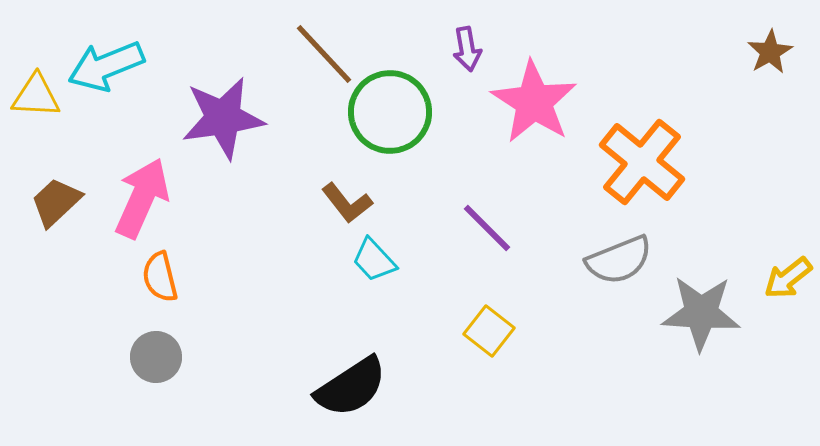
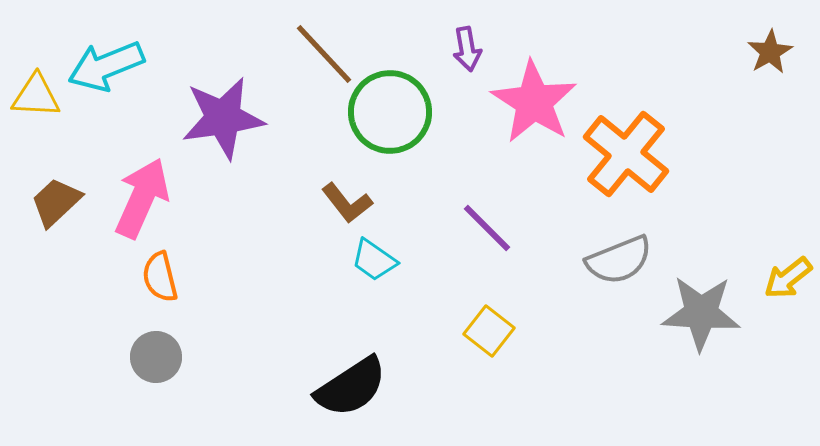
orange cross: moved 16 px left, 8 px up
cyan trapezoid: rotated 12 degrees counterclockwise
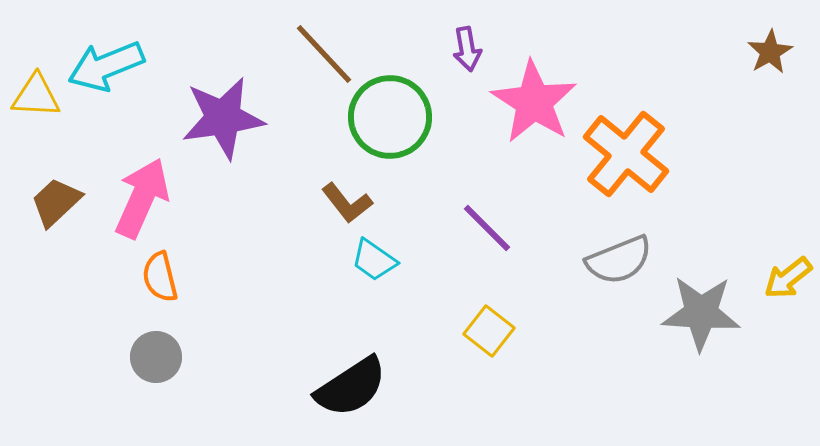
green circle: moved 5 px down
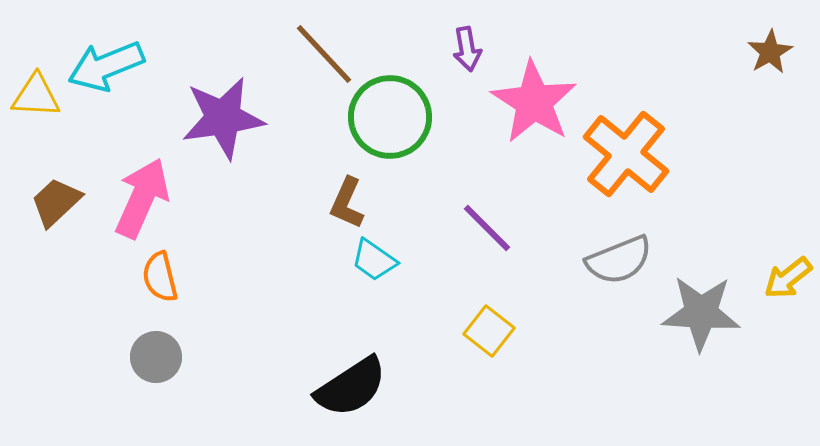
brown L-shape: rotated 62 degrees clockwise
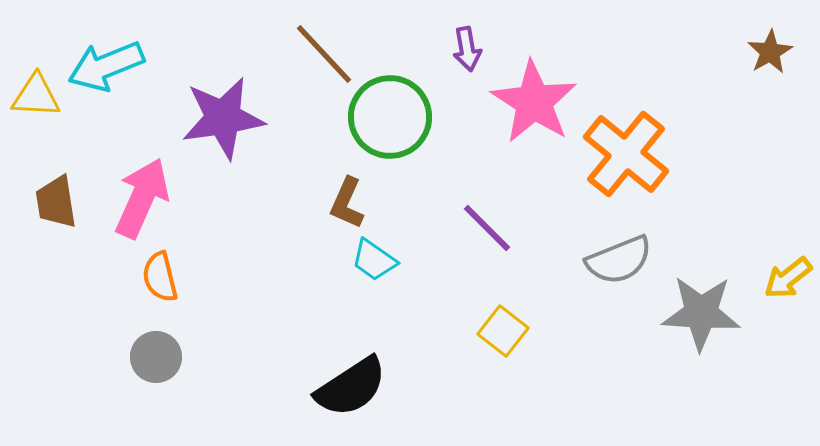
brown trapezoid: rotated 56 degrees counterclockwise
yellow square: moved 14 px right
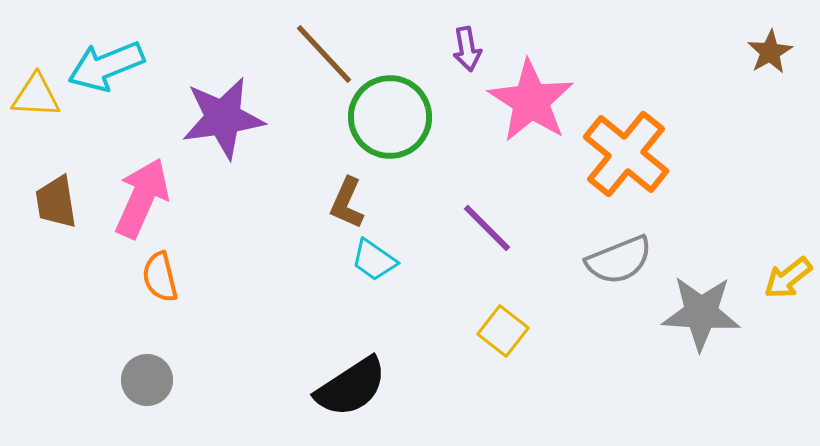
pink star: moved 3 px left, 1 px up
gray circle: moved 9 px left, 23 px down
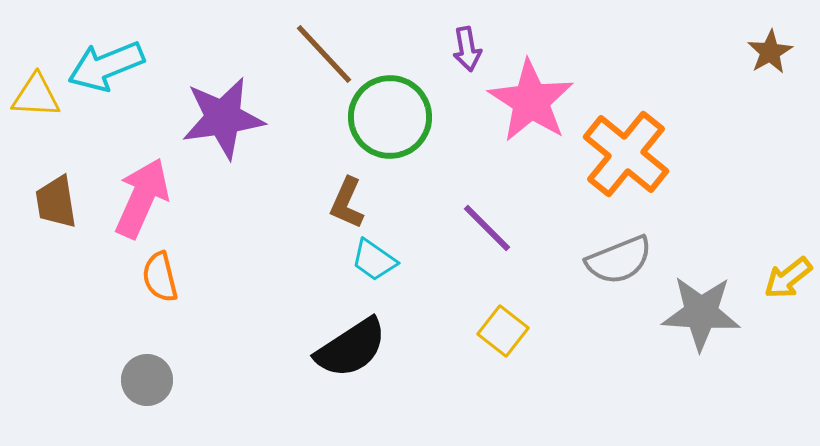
black semicircle: moved 39 px up
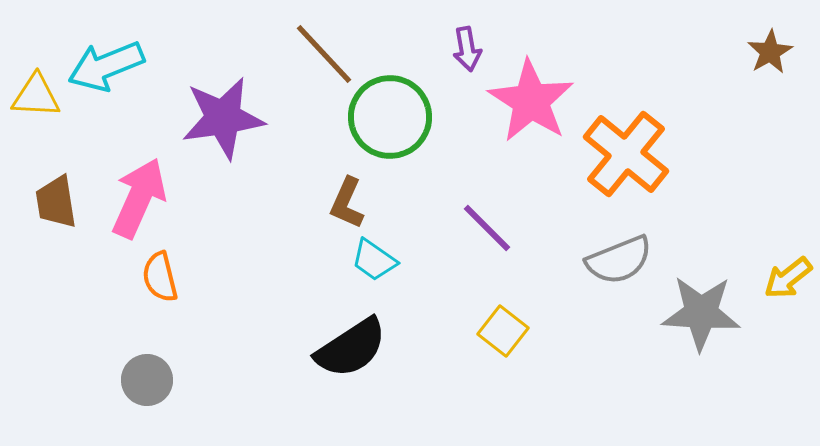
pink arrow: moved 3 px left
